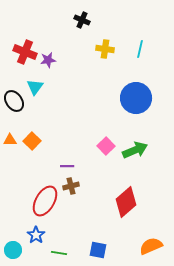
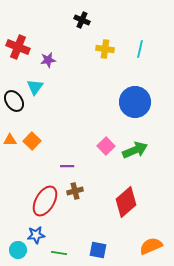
red cross: moved 7 px left, 5 px up
blue circle: moved 1 px left, 4 px down
brown cross: moved 4 px right, 5 px down
blue star: rotated 30 degrees clockwise
cyan circle: moved 5 px right
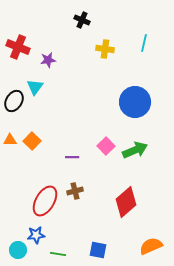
cyan line: moved 4 px right, 6 px up
black ellipse: rotated 65 degrees clockwise
purple line: moved 5 px right, 9 px up
green line: moved 1 px left, 1 px down
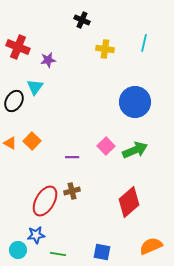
orange triangle: moved 3 px down; rotated 32 degrees clockwise
brown cross: moved 3 px left
red diamond: moved 3 px right
blue square: moved 4 px right, 2 px down
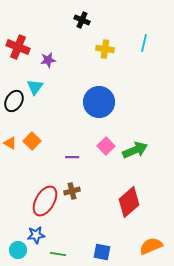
blue circle: moved 36 px left
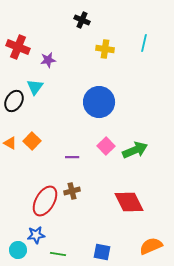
red diamond: rotated 76 degrees counterclockwise
